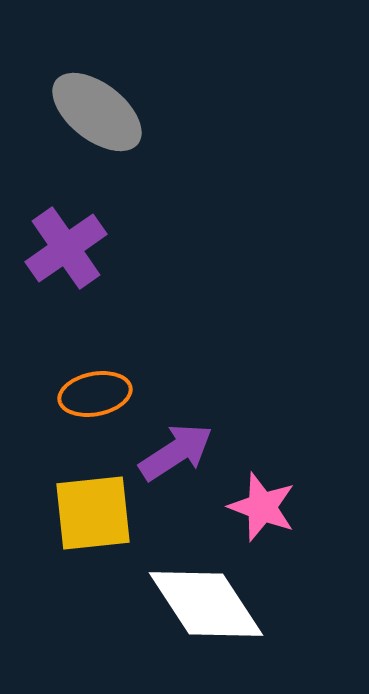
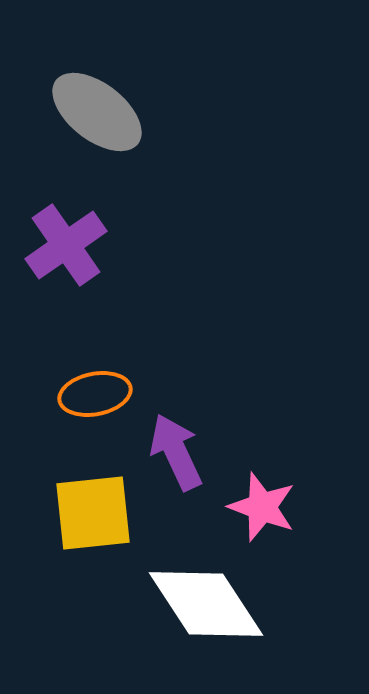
purple cross: moved 3 px up
purple arrow: rotated 82 degrees counterclockwise
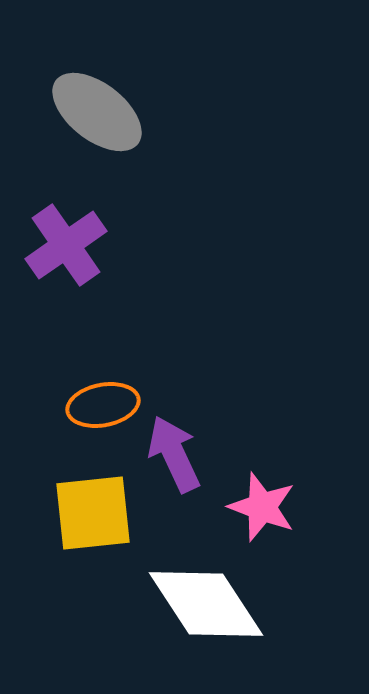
orange ellipse: moved 8 px right, 11 px down
purple arrow: moved 2 px left, 2 px down
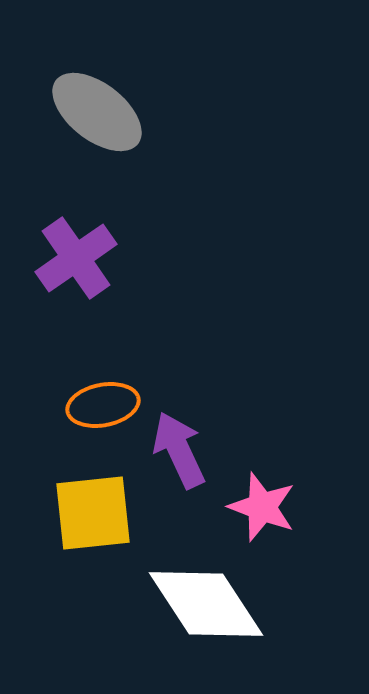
purple cross: moved 10 px right, 13 px down
purple arrow: moved 5 px right, 4 px up
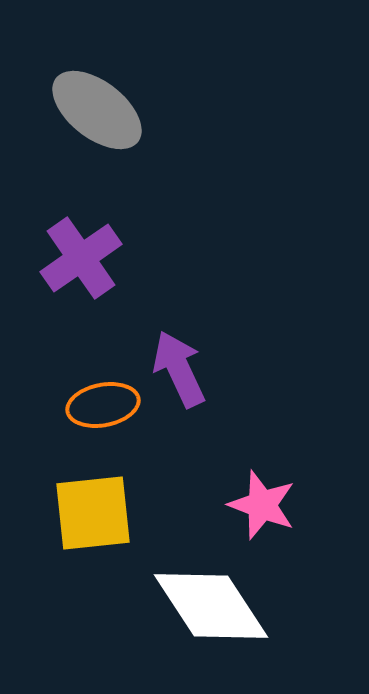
gray ellipse: moved 2 px up
purple cross: moved 5 px right
purple arrow: moved 81 px up
pink star: moved 2 px up
white diamond: moved 5 px right, 2 px down
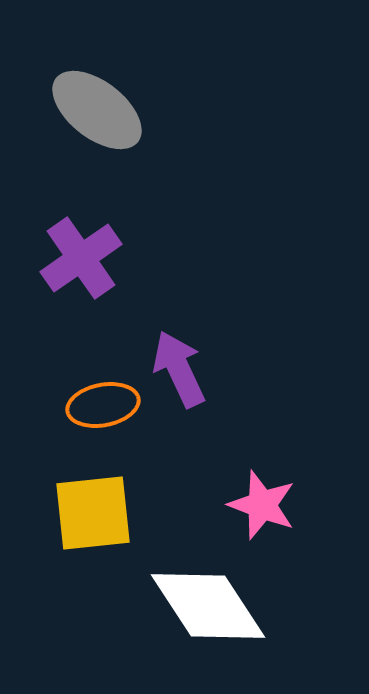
white diamond: moved 3 px left
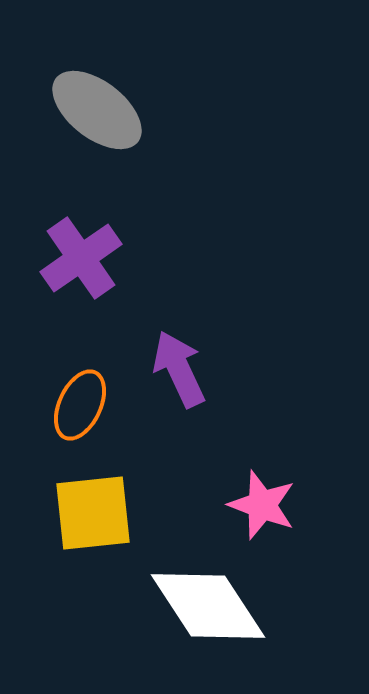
orange ellipse: moved 23 px left; rotated 54 degrees counterclockwise
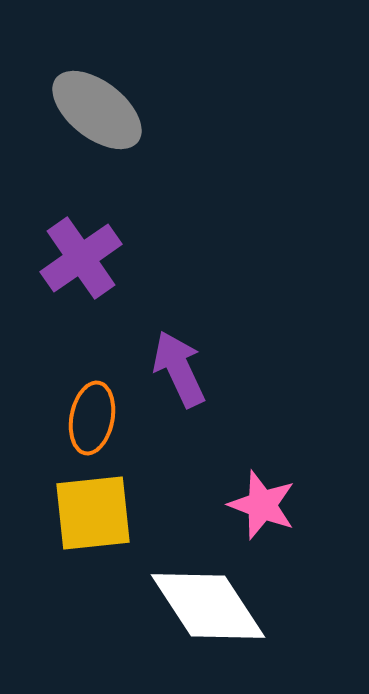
orange ellipse: moved 12 px right, 13 px down; rotated 14 degrees counterclockwise
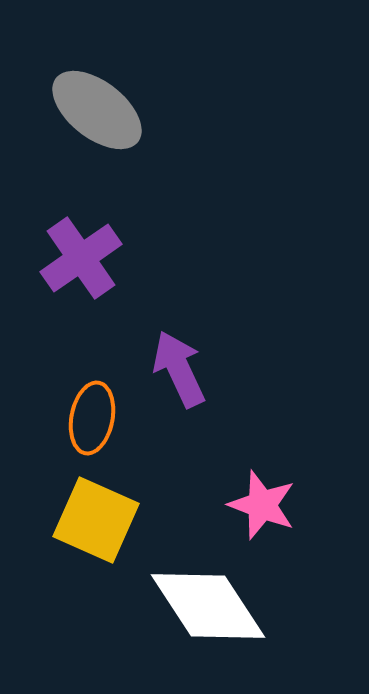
yellow square: moved 3 px right, 7 px down; rotated 30 degrees clockwise
